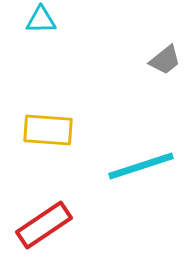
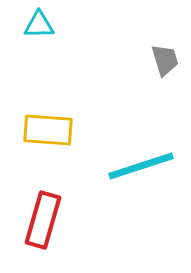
cyan triangle: moved 2 px left, 5 px down
gray trapezoid: rotated 68 degrees counterclockwise
red rectangle: moved 1 px left, 5 px up; rotated 40 degrees counterclockwise
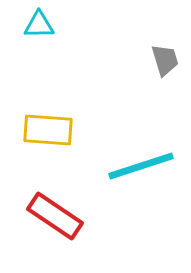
red rectangle: moved 12 px right, 4 px up; rotated 72 degrees counterclockwise
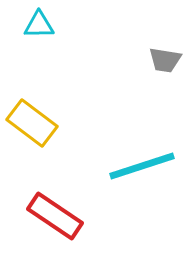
gray trapezoid: rotated 116 degrees clockwise
yellow rectangle: moved 16 px left, 7 px up; rotated 33 degrees clockwise
cyan line: moved 1 px right
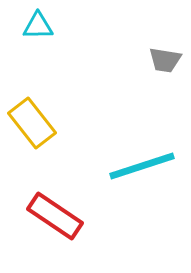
cyan triangle: moved 1 px left, 1 px down
yellow rectangle: rotated 15 degrees clockwise
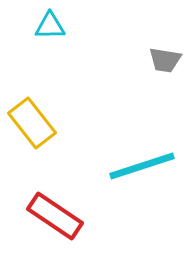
cyan triangle: moved 12 px right
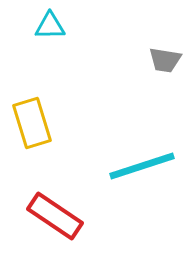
yellow rectangle: rotated 21 degrees clockwise
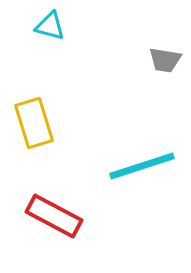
cyan triangle: rotated 16 degrees clockwise
yellow rectangle: moved 2 px right
red rectangle: moved 1 px left; rotated 6 degrees counterclockwise
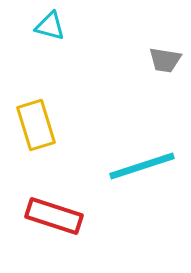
yellow rectangle: moved 2 px right, 2 px down
red rectangle: rotated 10 degrees counterclockwise
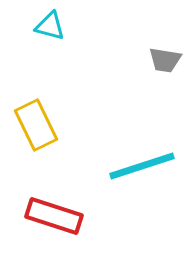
yellow rectangle: rotated 9 degrees counterclockwise
